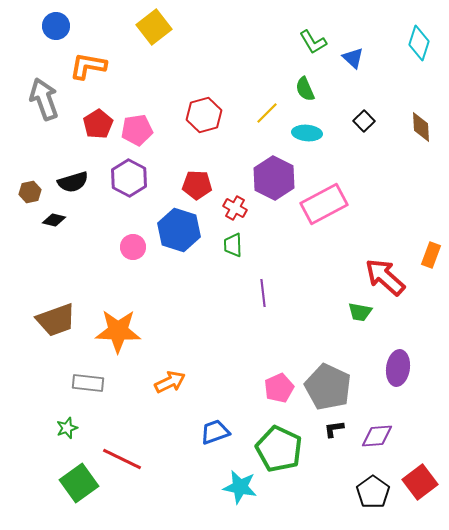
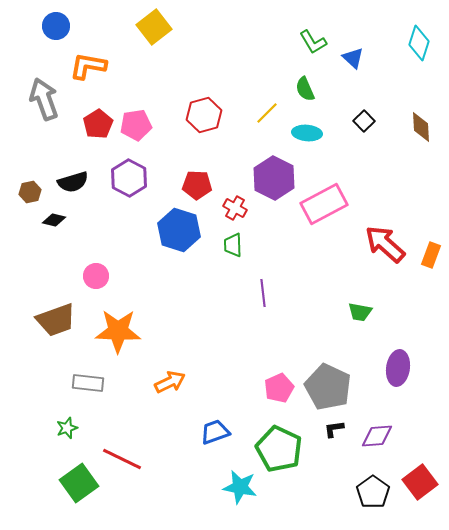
pink pentagon at (137, 130): moved 1 px left, 5 px up
pink circle at (133, 247): moved 37 px left, 29 px down
red arrow at (385, 277): moved 33 px up
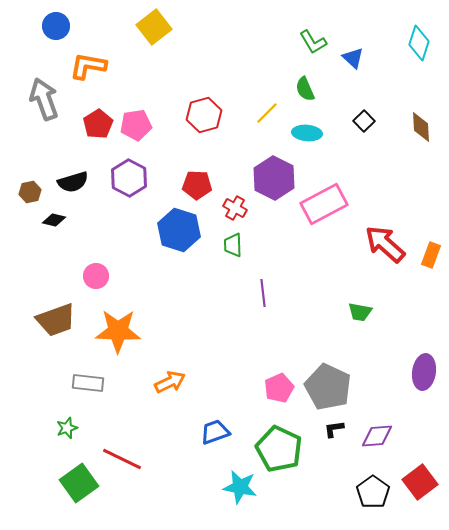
purple ellipse at (398, 368): moved 26 px right, 4 px down
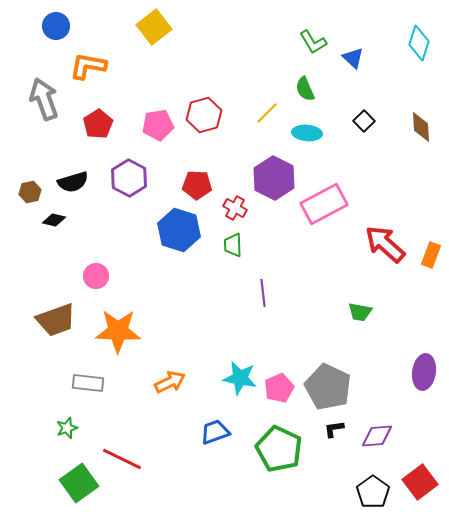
pink pentagon at (136, 125): moved 22 px right
cyan star at (240, 487): moved 109 px up
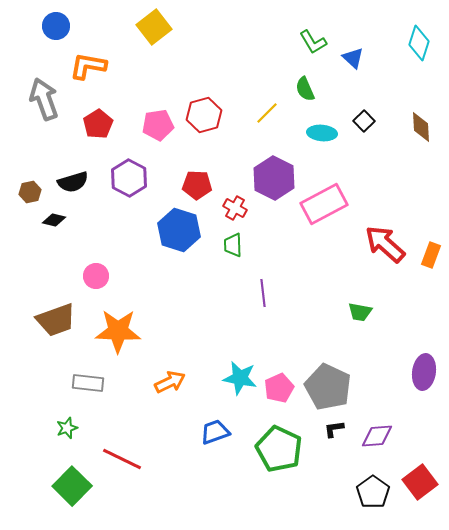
cyan ellipse at (307, 133): moved 15 px right
green square at (79, 483): moved 7 px left, 3 px down; rotated 9 degrees counterclockwise
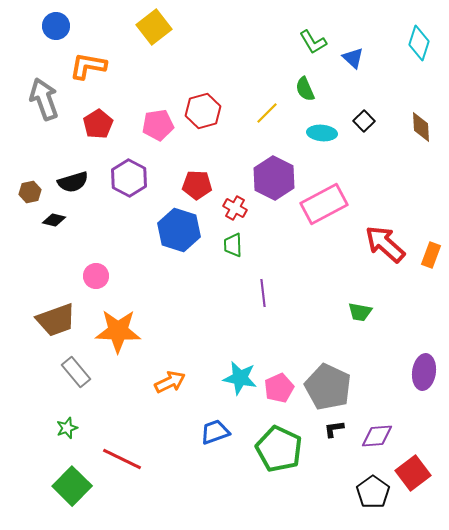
red hexagon at (204, 115): moved 1 px left, 4 px up
gray rectangle at (88, 383): moved 12 px left, 11 px up; rotated 44 degrees clockwise
red square at (420, 482): moved 7 px left, 9 px up
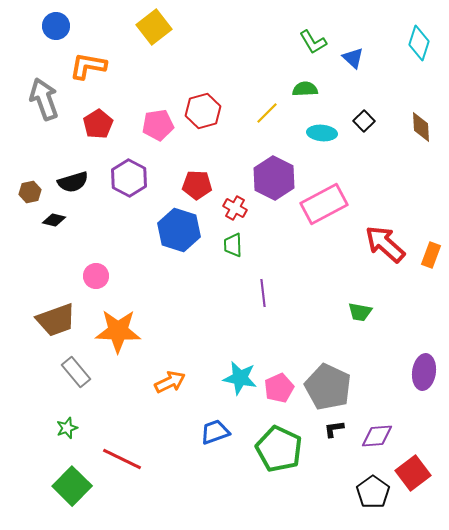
green semicircle at (305, 89): rotated 110 degrees clockwise
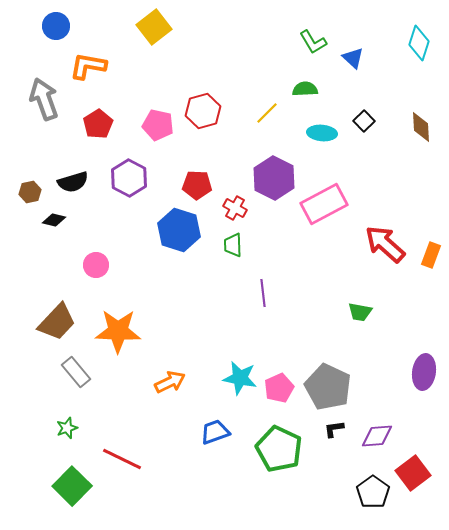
pink pentagon at (158, 125): rotated 20 degrees clockwise
pink circle at (96, 276): moved 11 px up
brown trapezoid at (56, 320): moved 1 px right, 2 px down; rotated 27 degrees counterclockwise
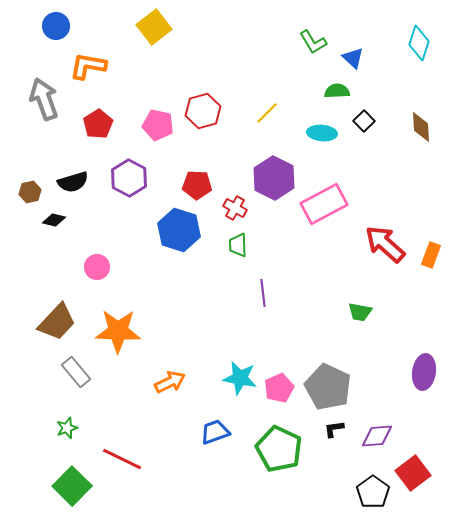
green semicircle at (305, 89): moved 32 px right, 2 px down
green trapezoid at (233, 245): moved 5 px right
pink circle at (96, 265): moved 1 px right, 2 px down
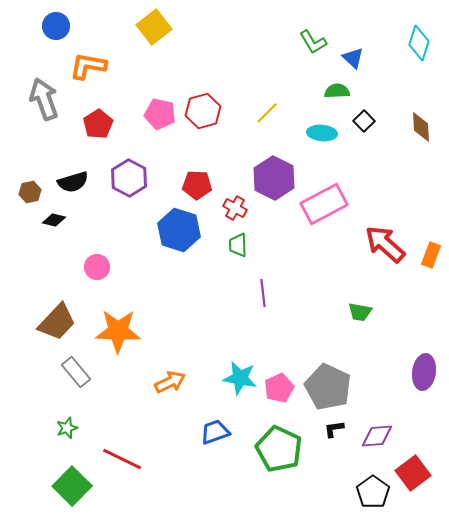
pink pentagon at (158, 125): moved 2 px right, 11 px up
